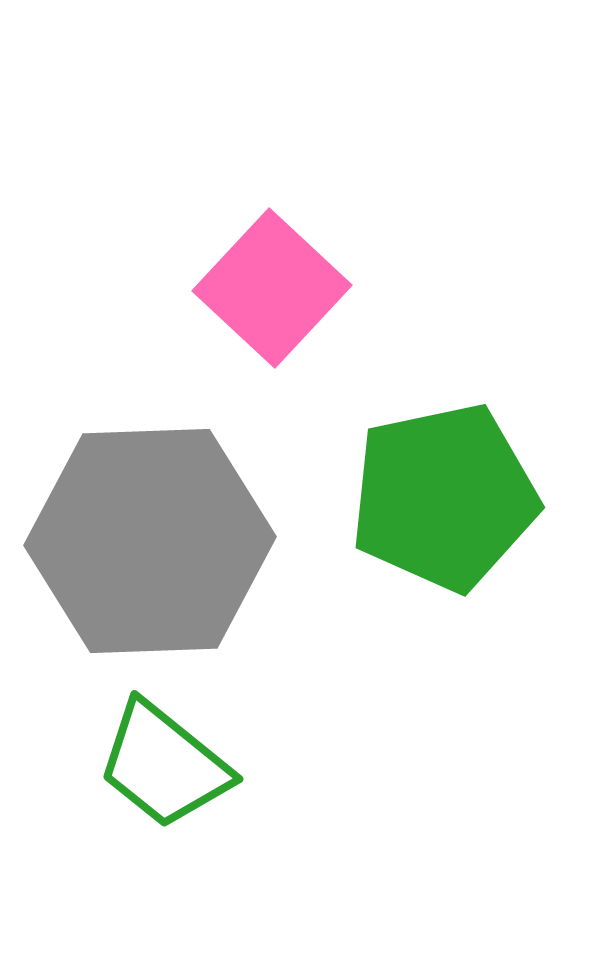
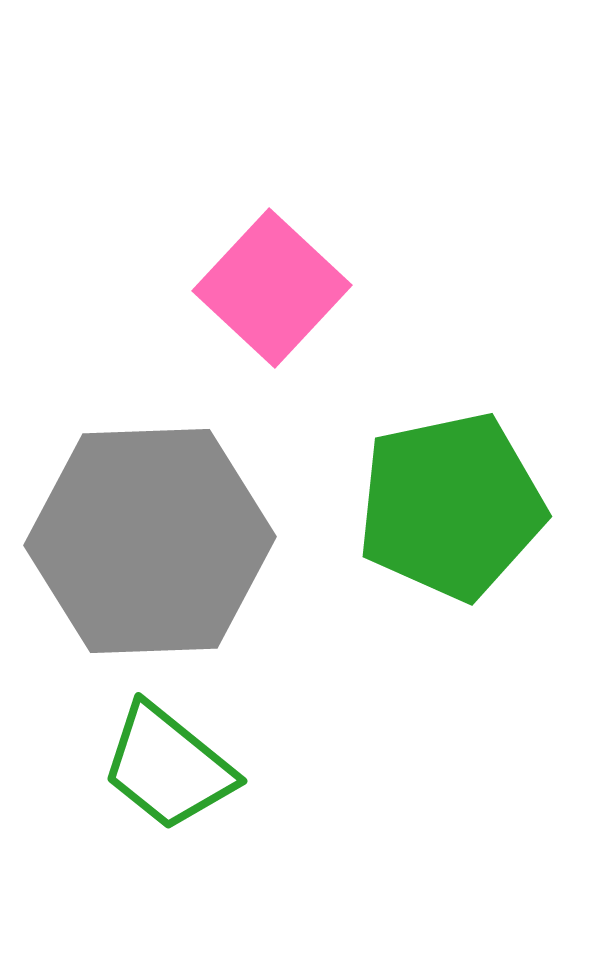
green pentagon: moved 7 px right, 9 px down
green trapezoid: moved 4 px right, 2 px down
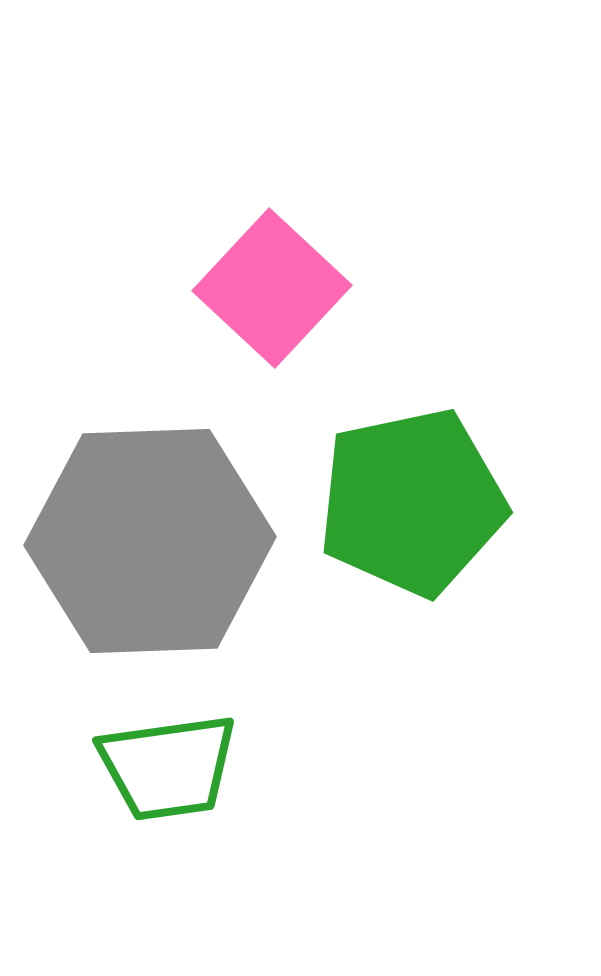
green pentagon: moved 39 px left, 4 px up
green trapezoid: rotated 47 degrees counterclockwise
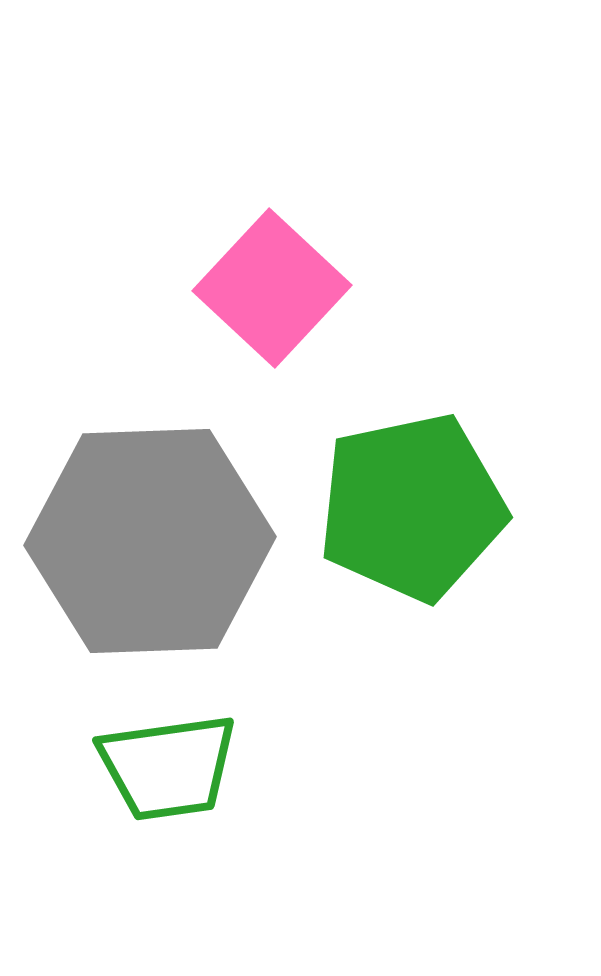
green pentagon: moved 5 px down
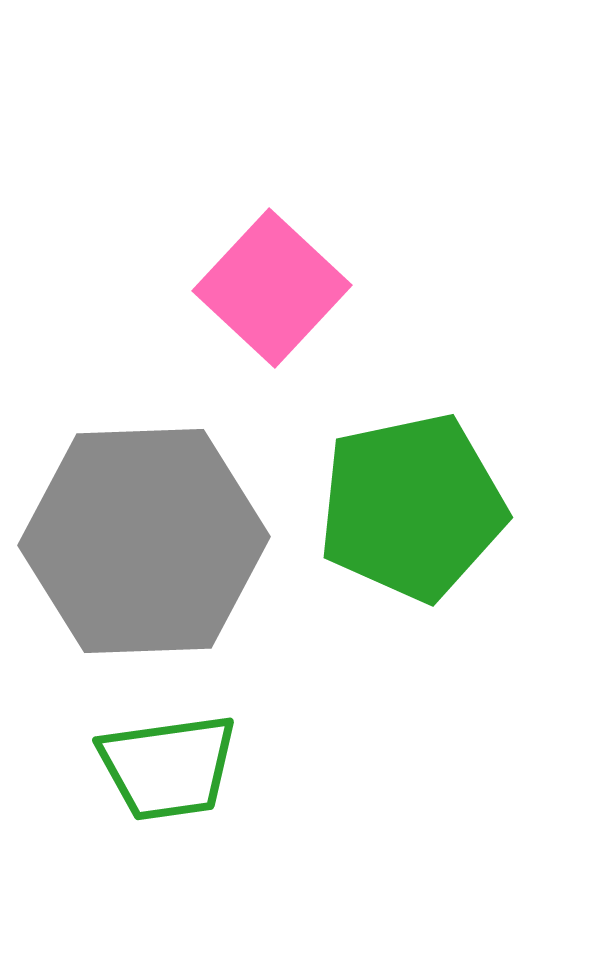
gray hexagon: moved 6 px left
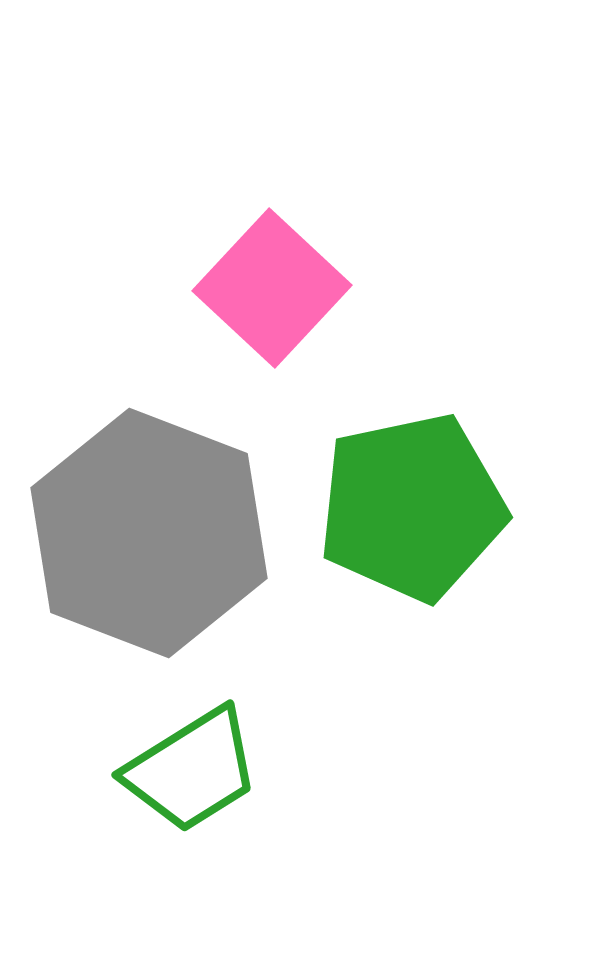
gray hexagon: moved 5 px right, 8 px up; rotated 23 degrees clockwise
green trapezoid: moved 24 px right, 3 px down; rotated 24 degrees counterclockwise
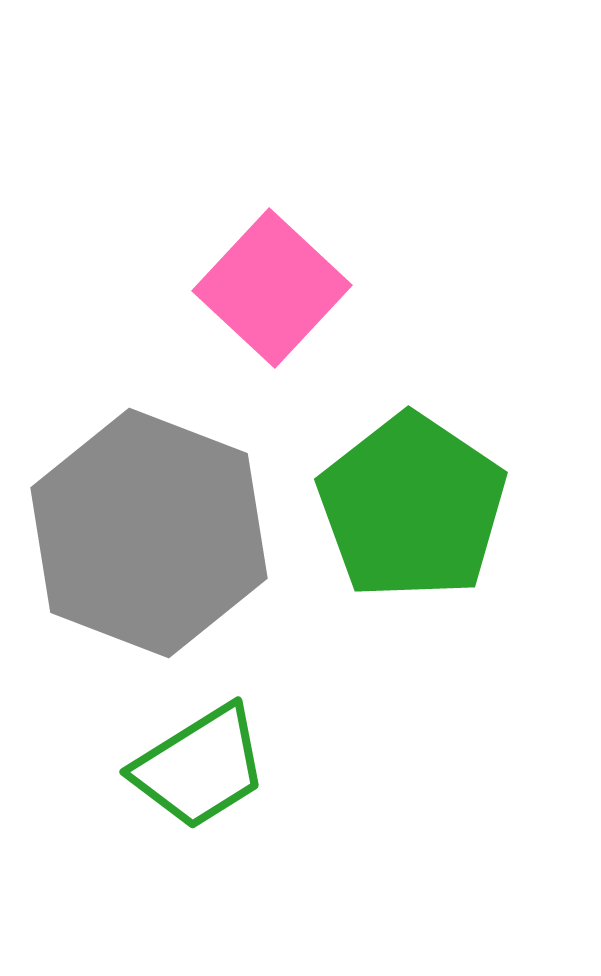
green pentagon: rotated 26 degrees counterclockwise
green trapezoid: moved 8 px right, 3 px up
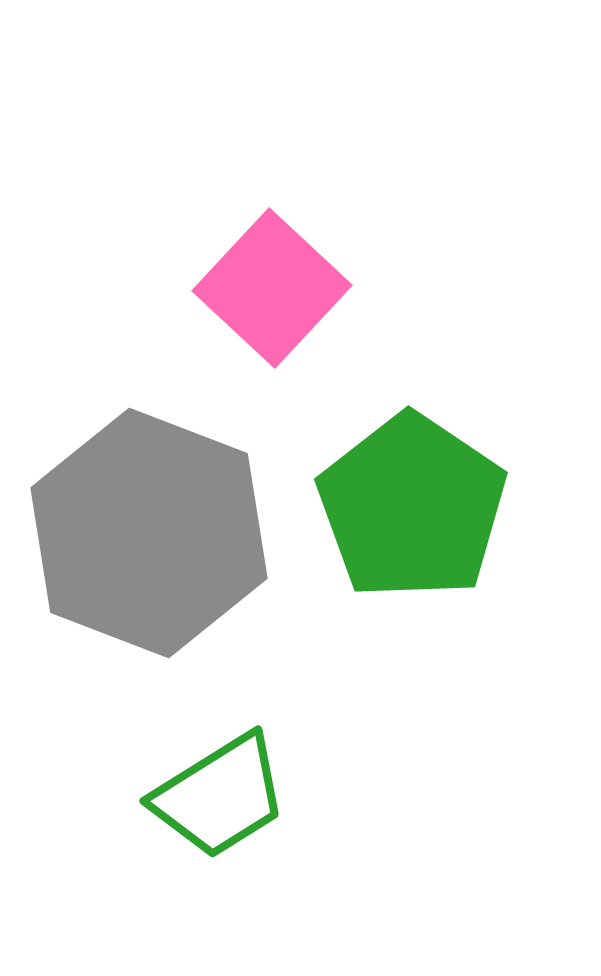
green trapezoid: moved 20 px right, 29 px down
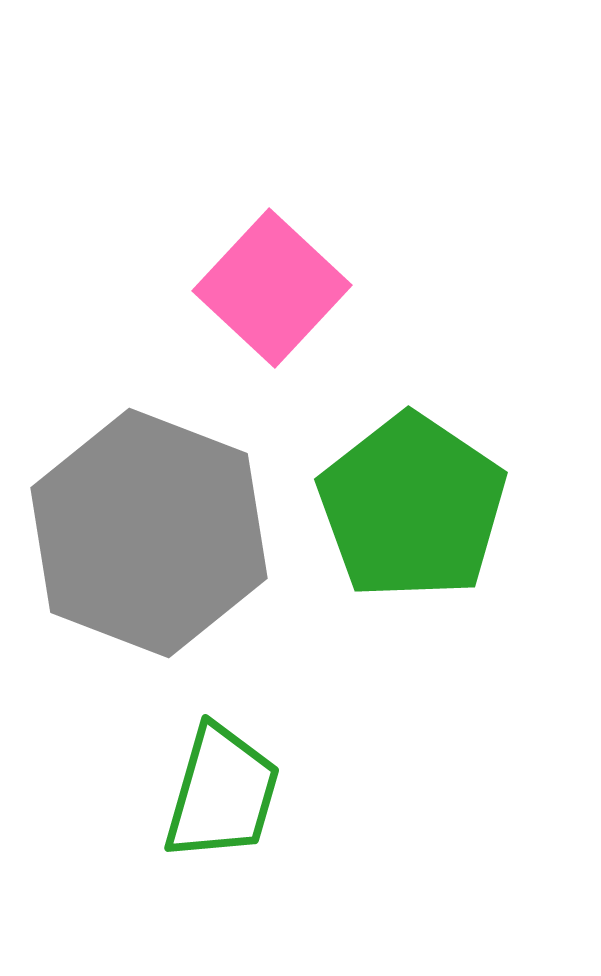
green trapezoid: moved 2 px right, 3 px up; rotated 42 degrees counterclockwise
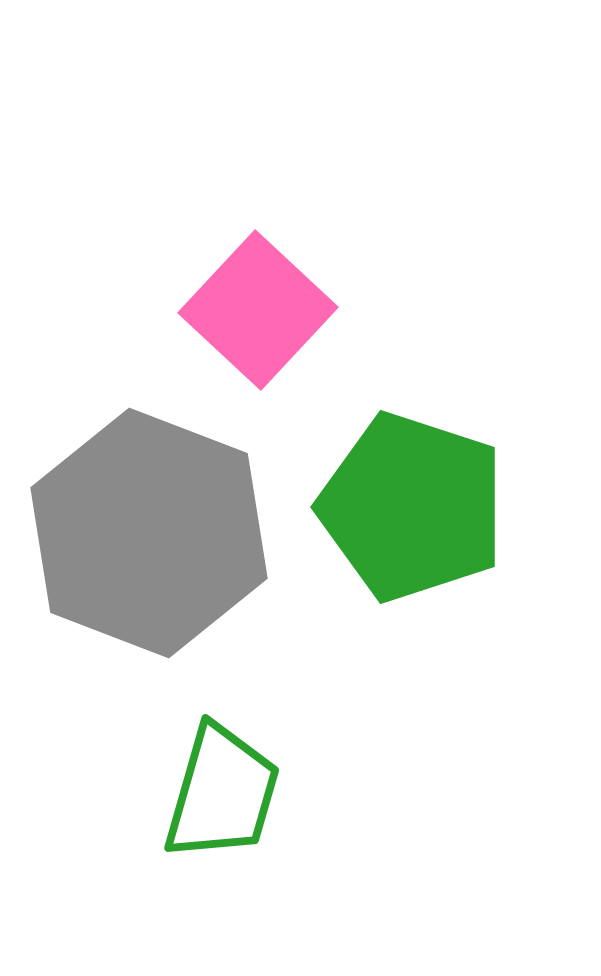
pink square: moved 14 px left, 22 px down
green pentagon: rotated 16 degrees counterclockwise
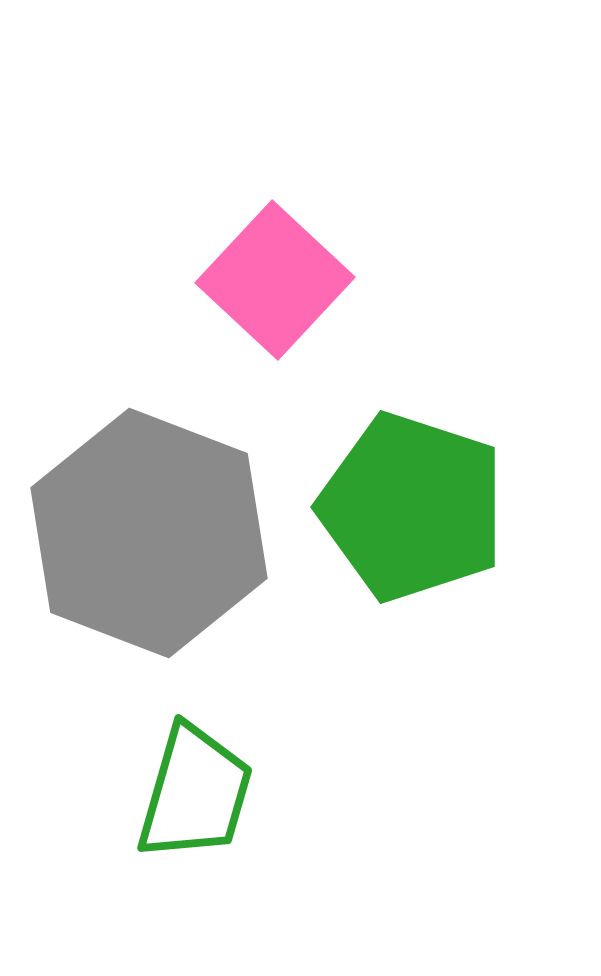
pink square: moved 17 px right, 30 px up
green trapezoid: moved 27 px left
